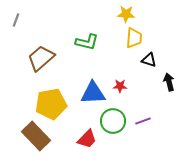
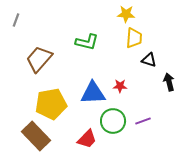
brown trapezoid: moved 2 px left, 1 px down; rotated 8 degrees counterclockwise
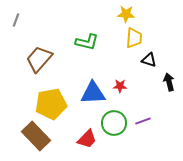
green circle: moved 1 px right, 2 px down
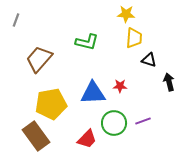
brown rectangle: rotated 8 degrees clockwise
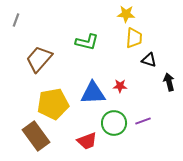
yellow pentagon: moved 2 px right
red trapezoid: moved 2 px down; rotated 25 degrees clockwise
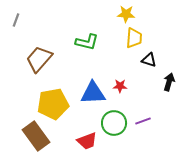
black arrow: rotated 30 degrees clockwise
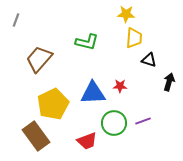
yellow pentagon: rotated 16 degrees counterclockwise
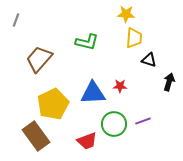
green circle: moved 1 px down
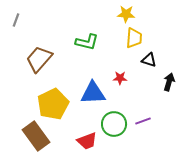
red star: moved 8 px up
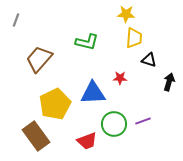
yellow pentagon: moved 2 px right
